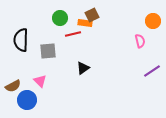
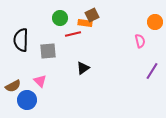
orange circle: moved 2 px right, 1 px down
purple line: rotated 24 degrees counterclockwise
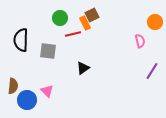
orange rectangle: rotated 56 degrees clockwise
gray square: rotated 12 degrees clockwise
pink triangle: moved 7 px right, 10 px down
brown semicircle: rotated 56 degrees counterclockwise
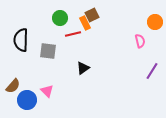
brown semicircle: rotated 35 degrees clockwise
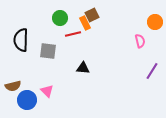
black triangle: rotated 40 degrees clockwise
brown semicircle: rotated 35 degrees clockwise
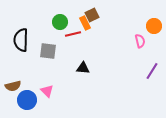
green circle: moved 4 px down
orange circle: moved 1 px left, 4 px down
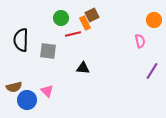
green circle: moved 1 px right, 4 px up
orange circle: moved 6 px up
brown semicircle: moved 1 px right, 1 px down
